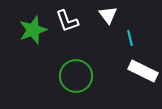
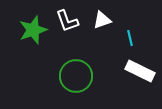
white triangle: moved 6 px left, 5 px down; rotated 48 degrees clockwise
white rectangle: moved 3 px left
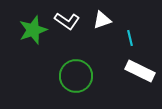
white L-shape: rotated 35 degrees counterclockwise
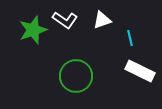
white L-shape: moved 2 px left, 1 px up
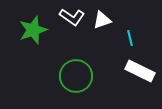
white L-shape: moved 7 px right, 3 px up
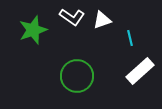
white rectangle: rotated 68 degrees counterclockwise
green circle: moved 1 px right
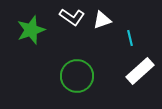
green star: moved 2 px left
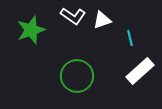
white L-shape: moved 1 px right, 1 px up
